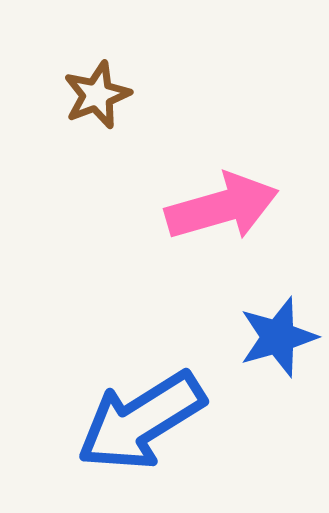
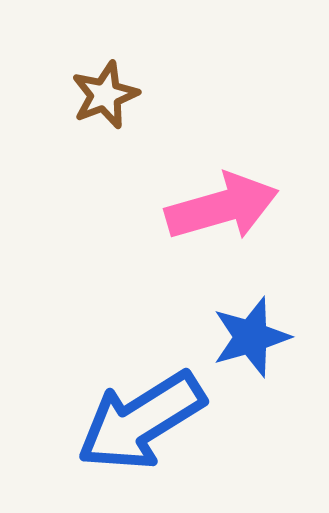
brown star: moved 8 px right
blue star: moved 27 px left
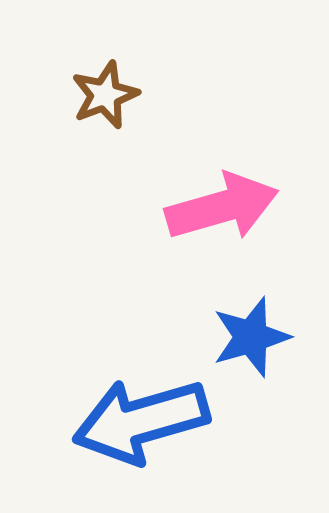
blue arrow: rotated 16 degrees clockwise
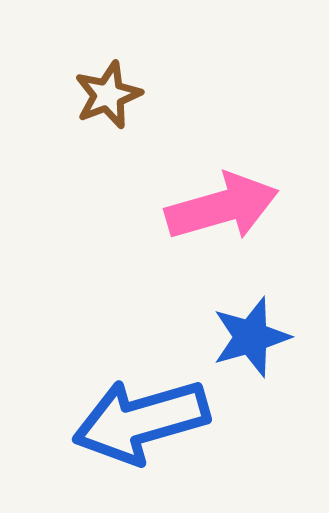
brown star: moved 3 px right
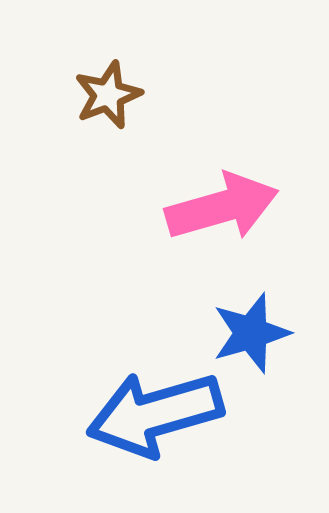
blue star: moved 4 px up
blue arrow: moved 14 px right, 7 px up
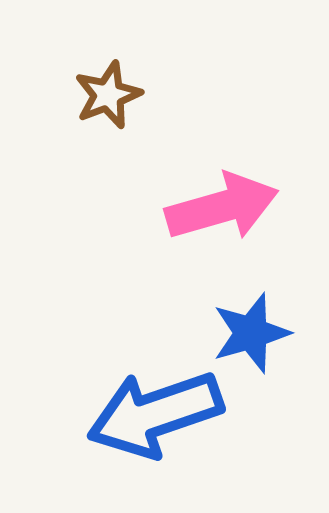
blue arrow: rotated 3 degrees counterclockwise
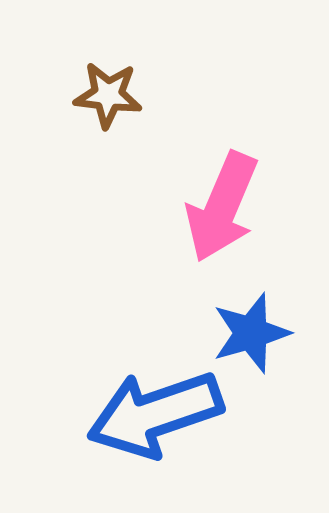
brown star: rotated 28 degrees clockwise
pink arrow: rotated 129 degrees clockwise
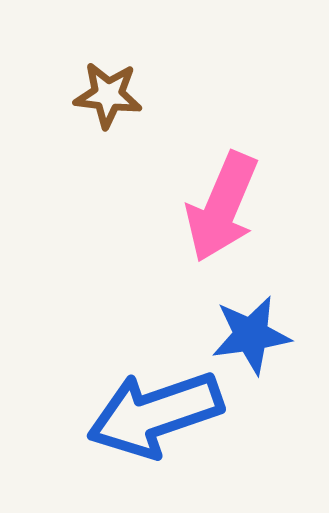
blue star: moved 2 px down; rotated 8 degrees clockwise
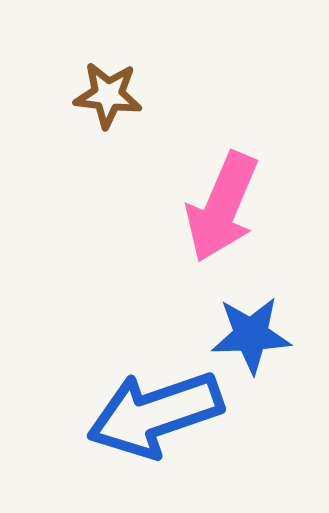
blue star: rotated 6 degrees clockwise
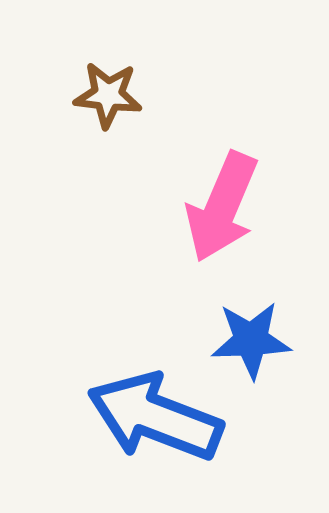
blue star: moved 5 px down
blue arrow: moved 3 px down; rotated 40 degrees clockwise
